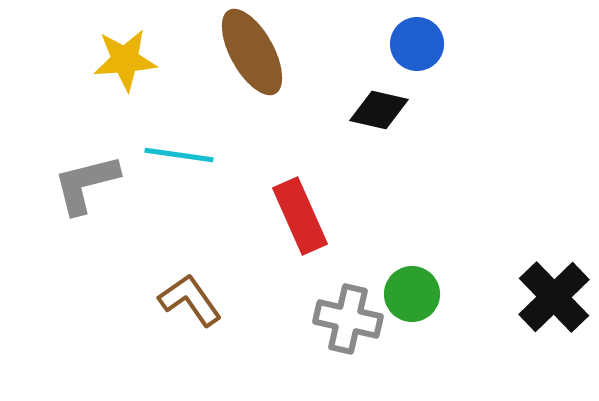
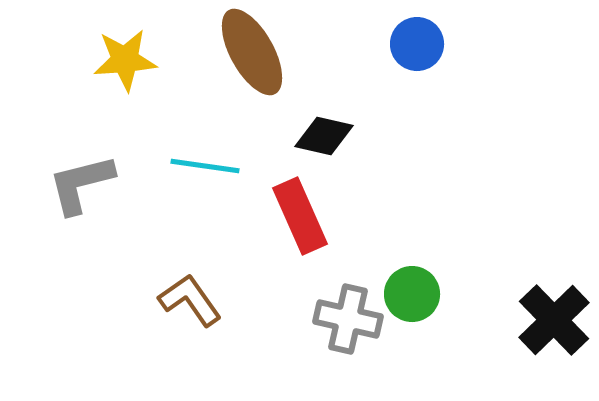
black diamond: moved 55 px left, 26 px down
cyan line: moved 26 px right, 11 px down
gray L-shape: moved 5 px left
black cross: moved 23 px down
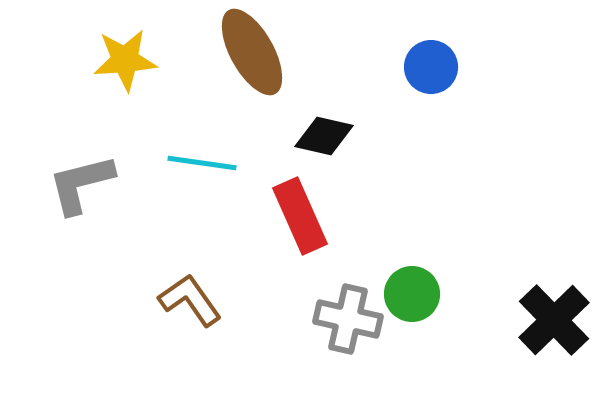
blue circle: moved 14 px right, 23 px down
cyan line: moved 3 px left, 3 px up
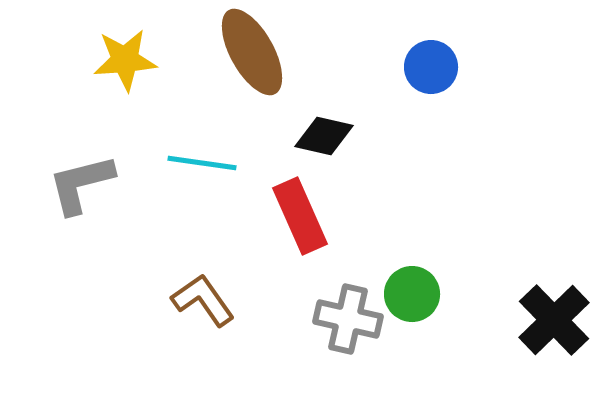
brown L-shape: moved 13 px right
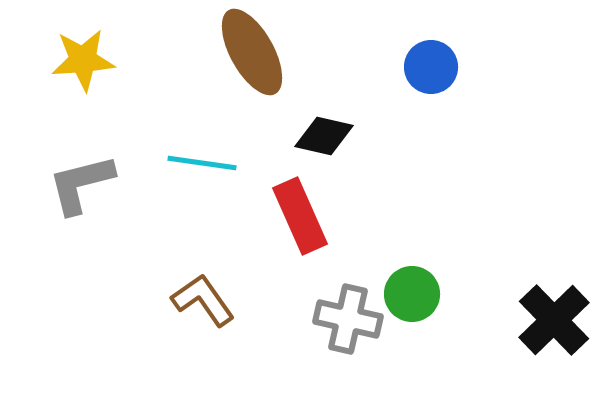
yellow star: moved 42 px left
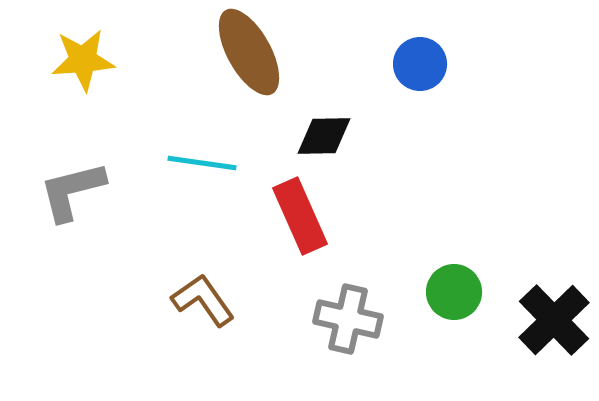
brown ellipse: moved 3 px left
blue circle: moved 11 px left, 3 px up
black diamond: rotated 14 degrees counterclockwise
gray L-shape: moved 9 px left, 7 px down
green circle: moved 42 px right, 2 px up
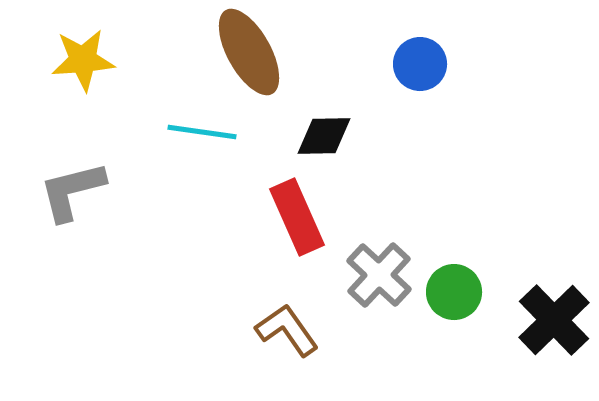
cyan line: moved 31 px up
red rectangle: moved 3 px left, 1 px down
brown L-shape: moved 84 px right, 30 px down
gray cross: moved 31 px right, 44 px up; rotated 30 degrees clockwise
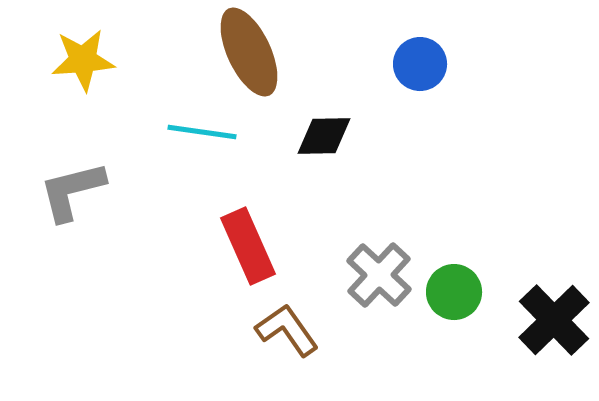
brown ellipse: rotated 4 degrees clockwise
red rectangle: moved 49 px left, 29 px down
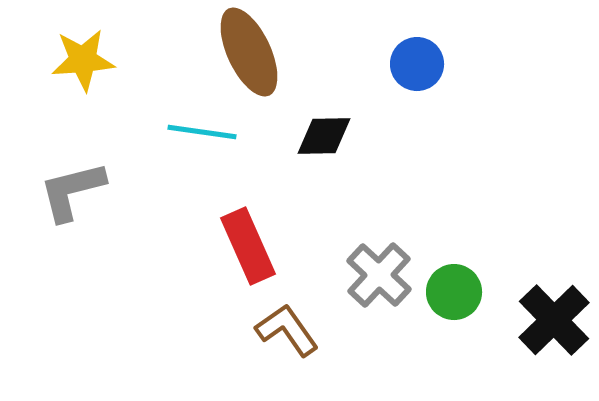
blue circle: moved 3 px left
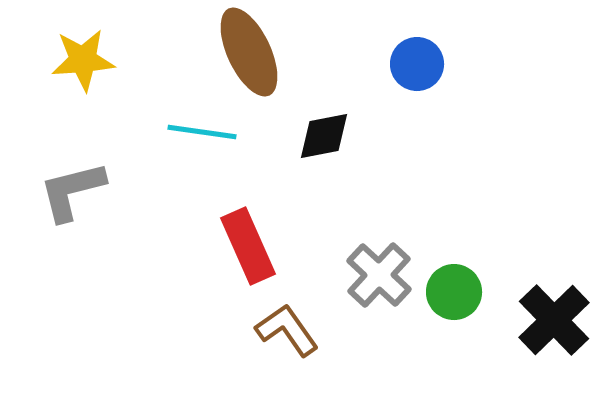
black diamond: rotated 10 degrees counterclockwise
